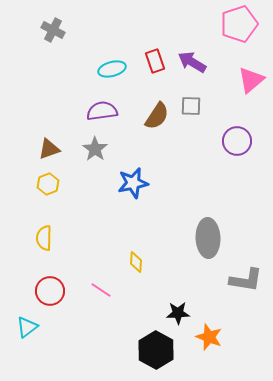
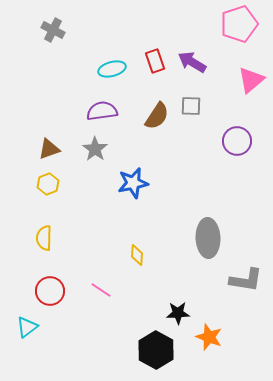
yellow diamond: moved 1 px right, 7 px up
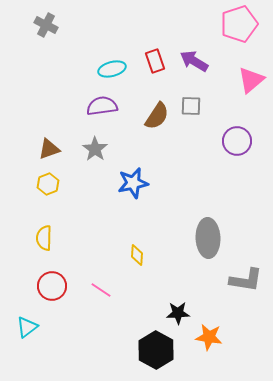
gray cross: moved 7 px left, 5 px up
purple arrow: moved 2 px right, 1 px up
purple semicircle: moved 5 px up
red circle: moved 2 px right, 5 px up
orange star: rotated 12 degrees counterclockwise
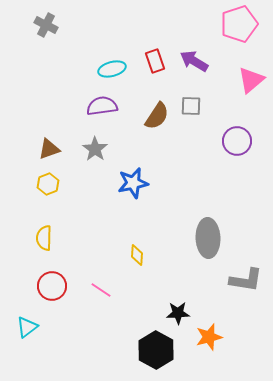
orange star: rotated 24 degrees counterclockwise
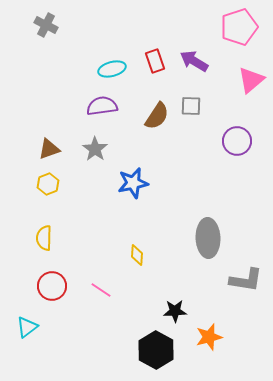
pink pentagon: moved 3 px down
black star: moved 3 px left, 2 px up
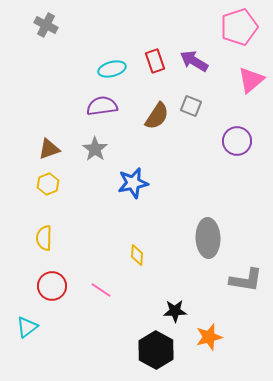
gray square: rotated 20 degrees clockwise
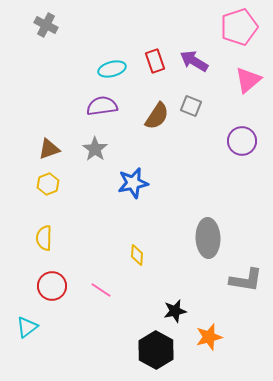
pink triangle: moved 3 px left
purple circle: moved 5 px right
black star: rotated 10 degrees counterclockwise
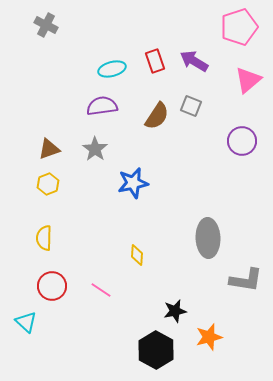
cyan triangle: moved 1 px left, 5 px up; rotated 40 degrees counterclockwise
